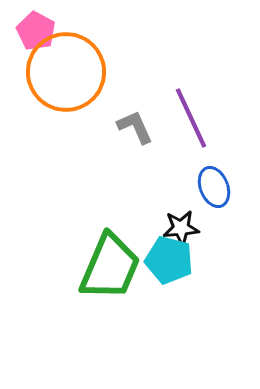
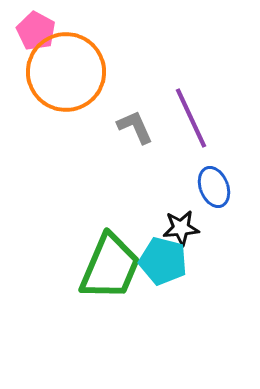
cyan pentagon: moved 6 px left, 1 px down
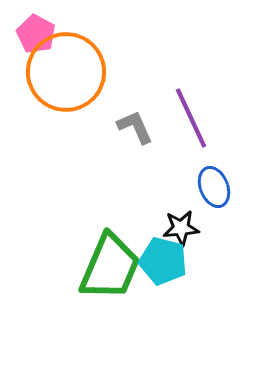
pink pentagon: moved 3 px down
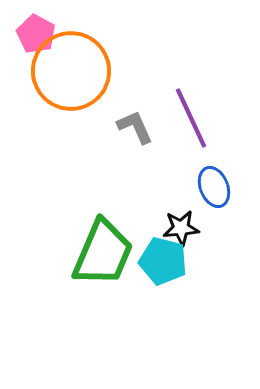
orange circle: moved 5 px right, 1 px up
green trapezoid: moved 7 px left, 14 px up
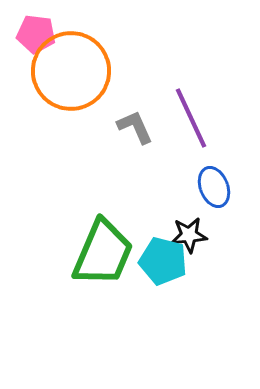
pink pentagon: rotated 21 degrees counterclockwise
black star: moved 8 px right, 7 px down
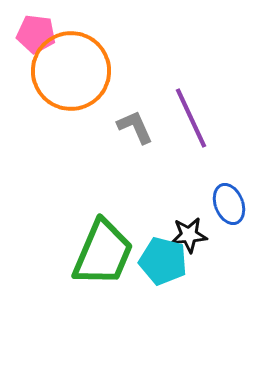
blue ellipse: moved 15 px right, 17 px down
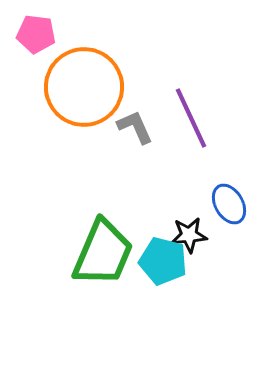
orange circle: moved 13 px right, 16 px down
blue ellipse: rotated 9 degrees counterclockwise
